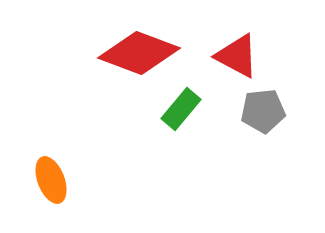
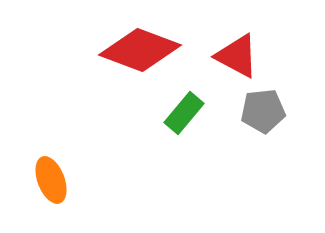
red diamond: moved 1 px right, 3 px up
green rectangle: moved 3 px right, 4 px down
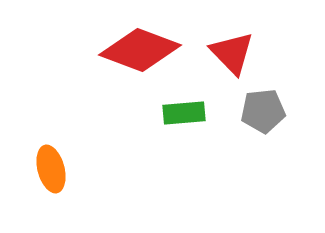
red triangle: moved 5 px left, 3 px up; rotated 18 degrees clockwise
green rectangle: rotated 45 degrees clockwise
orange ellipse: moved 11 px up; rotated 6 degrees clockwise
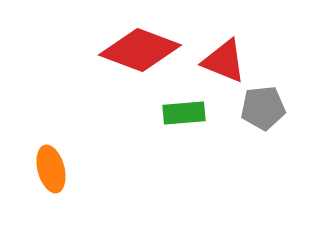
red triangle: moved 8 px left, 8 px down; rotated 24 degrees counterclockwise
gray pentagon: moved 3 px up
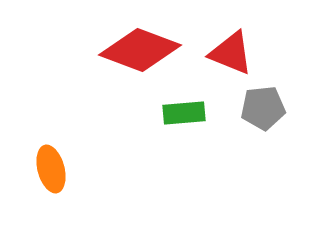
red triangle: moved 7 px right, 8 px up
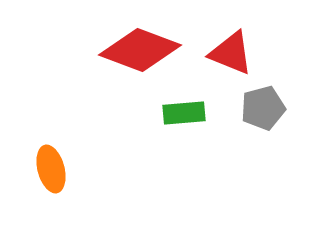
gray pentagon: rotated 9 degrees counterclockwise
